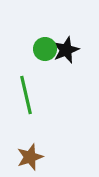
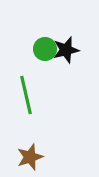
black star: rotated 8 degrees clockwise
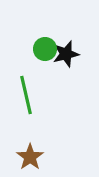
black star: moved 4 px down
brown star: rotated 16 degrees counterclockwise
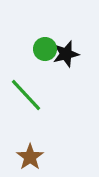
green line: rotated 30 degrees counterclockwise
